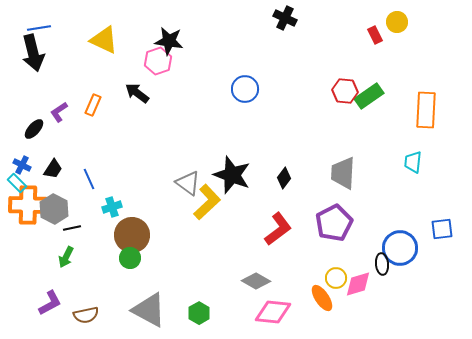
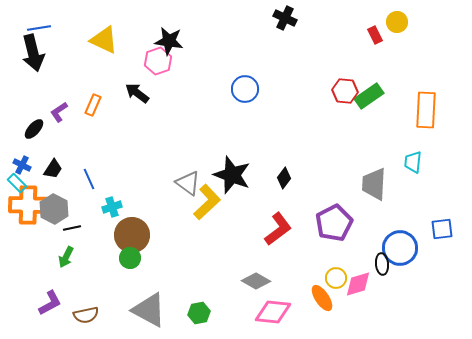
gray trapezoid at (343, 173): moved 31 px right, 11 px down
green hexagon at (199, 313): rotated 20 degrees clockwise
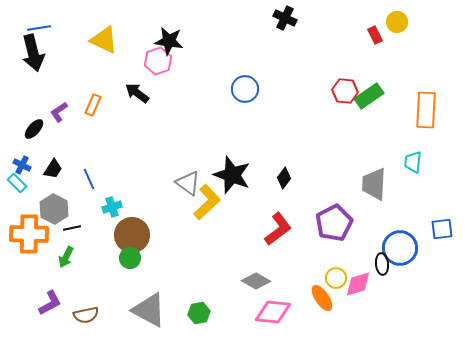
orange cross at (28, 205): moved 1 px right, 29 px down
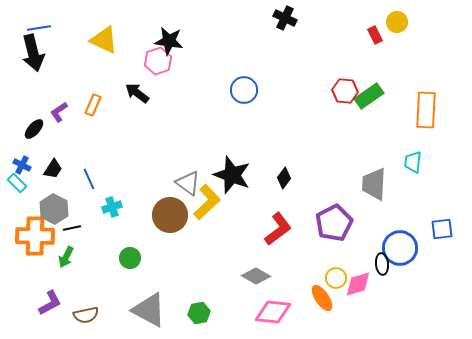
blue circle at (245, 89): moved 1 px left, 1 px down
orange cross at (29, 234): moved 6 px right, 2 px down
brown circle at (132, 235): moved 38 px right, 20 px up
gray diamond at (256, 281): moved 5 px up
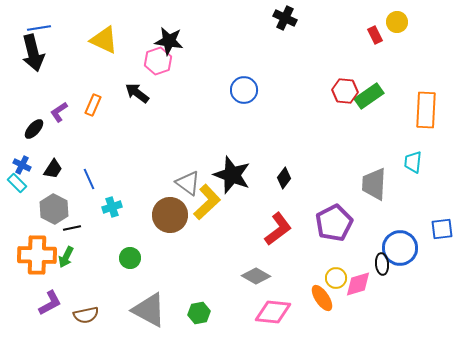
orange cross at (35, 236): moved 2 px right, 19 px down
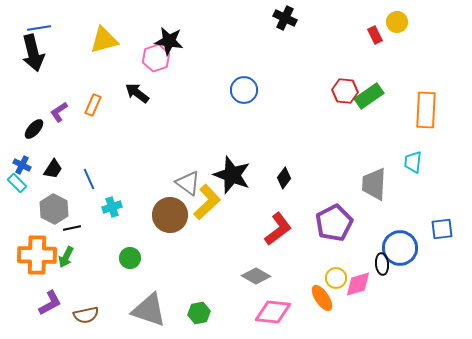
yellow triangle at (104, 40): rotated 40 degrees counterclockwise
pink hexagon at (158, 61): moved 2 px left, 3 px up
gray triangle at (149, 310): rotated 9 degrees counterclockwise
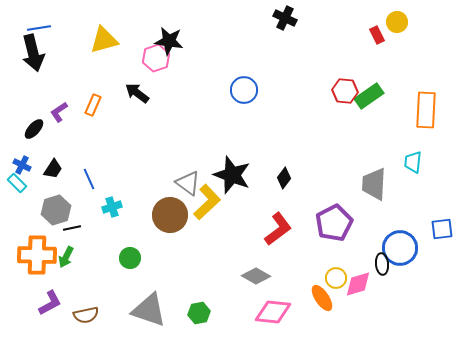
red rectangle at (375, 35): moved 2 px right
gray hexagon at (54, 209): moved 2 px right, 1 px down; rotated 16 degrees clockwise
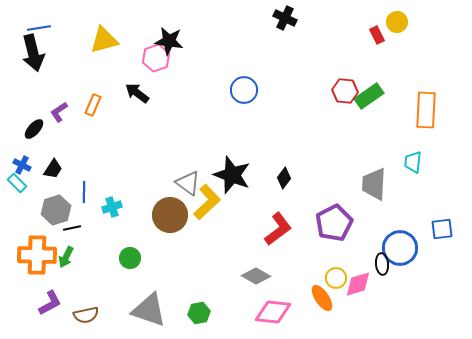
blue line at (89, 179): moved 5 px left, 13 px down; rotated 25 degrees clockwise
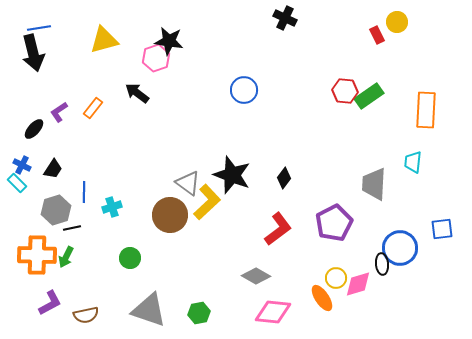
orange rectangle at (93, 105): moved 3 px down; rotated 15 degrees clockwise
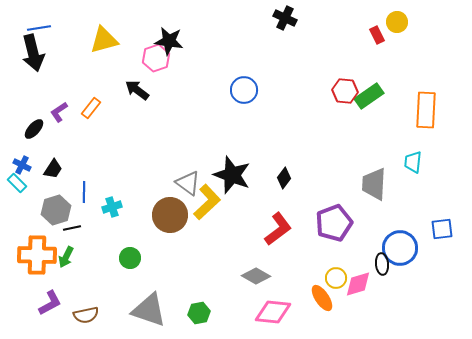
black arrow at (137, 93): moved 3 px up
orange rectangle at (93, 108): moved 2 px left
purple pentagon at (334, 223): rotated 6 degrees clockwise
